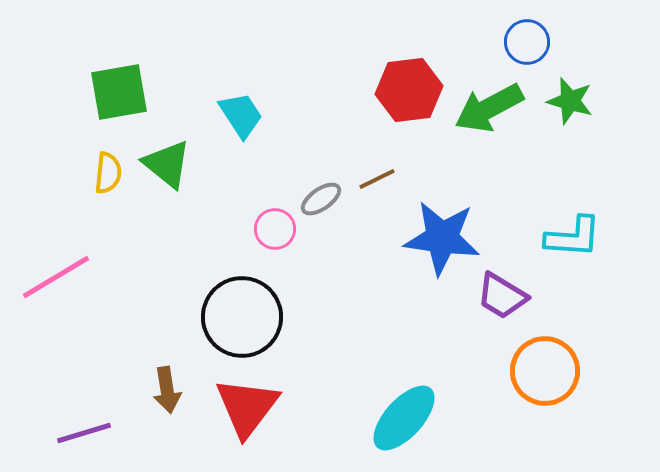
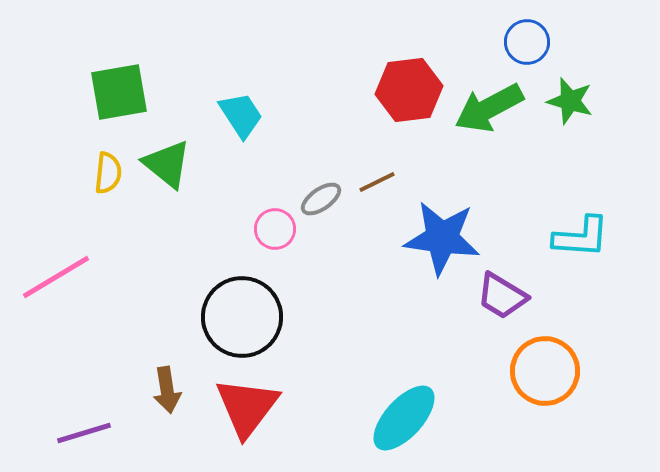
brown line: moved 3 px down
cyan L-shape: moved 8 px right
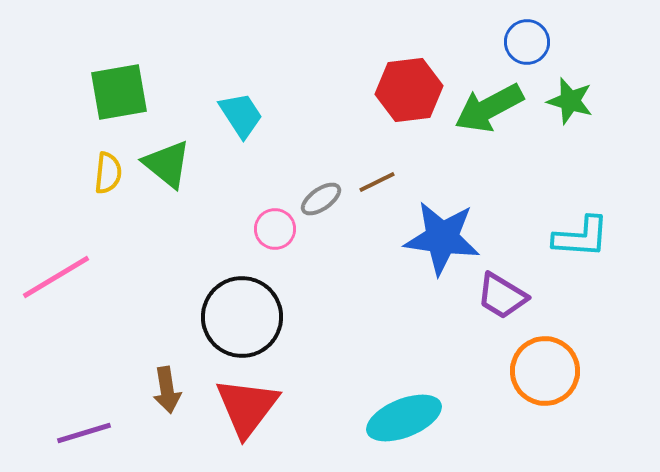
cyan ellipse: rotated 26 degrees clockwise
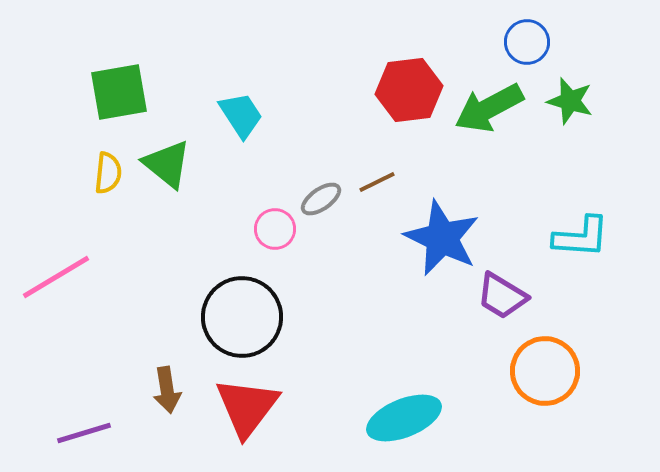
blue star: rotated 18 degrees clockwise
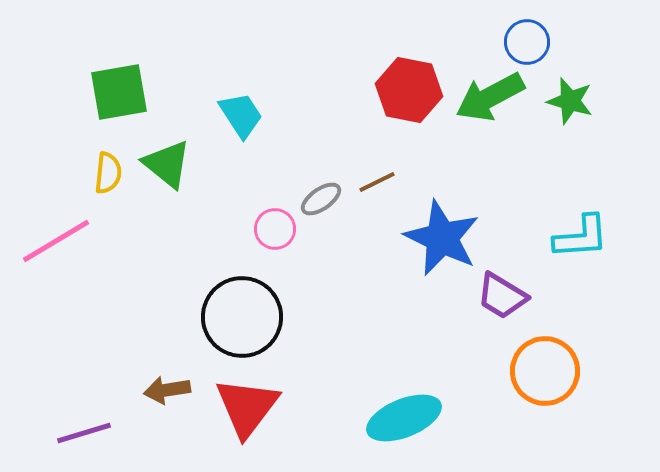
red hexagon: rotated 18 degrees clockwise
green arrow: moved 1 px right, 11 px up
cyan L-shape: rotated 8 degrees counterclockwise
pink line: moved 36 px up
brown arrow: rotated 90 degrees clockwise
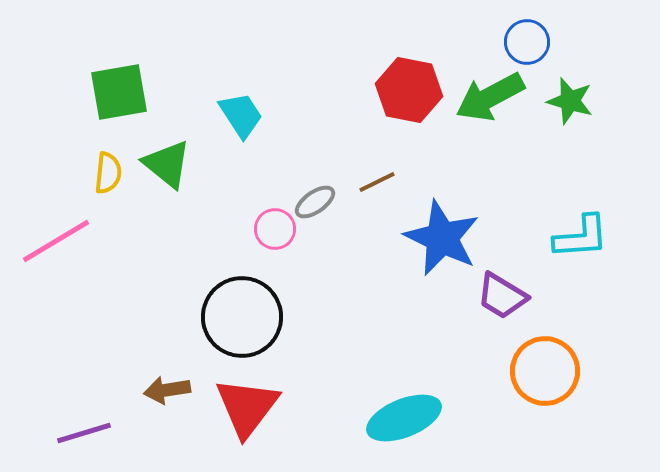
gray ellipse: moved 6 px left, 3 px down
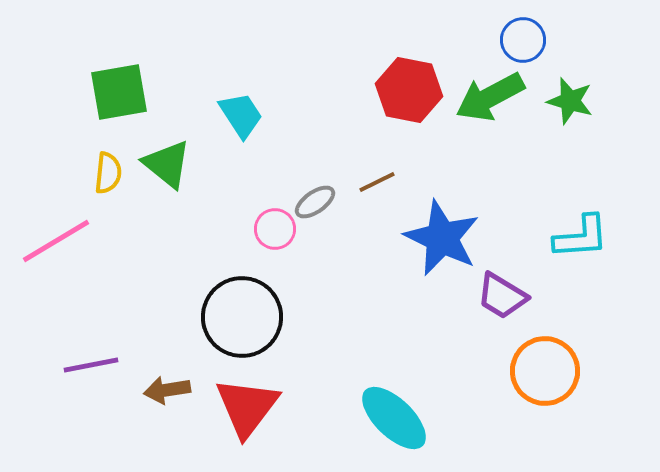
blue circle: moved 4 px left, 2 px up
cyan ellipse: moved 10 px left; rotated 66 degrees clockwise
purple line: moved 7 px right, 68 px up; rotated 6 degrees clockwise
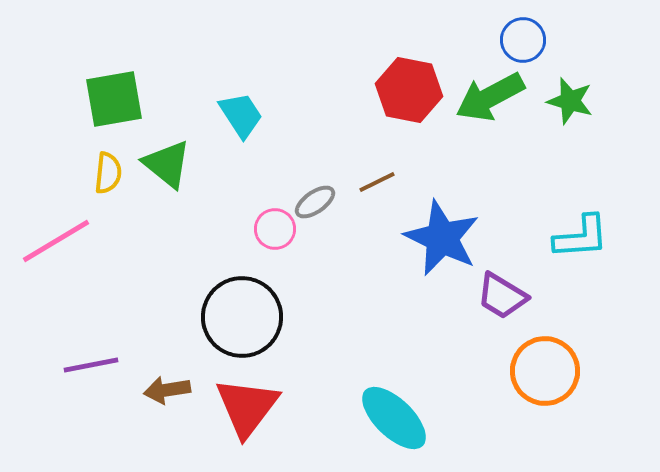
green square: moved 5 px left, 7 px down
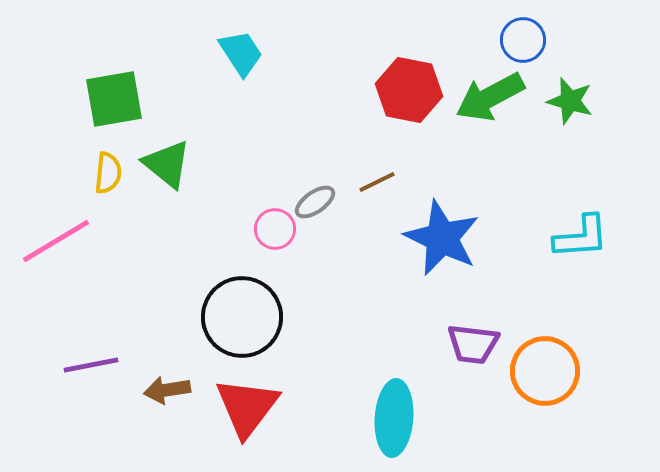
cyan trapezoid: moved 62 px up
purple trapezoid: moved 29 px left, 48 px down; rotated 24 degrees counterclockwise
cyan ellipse: rotated 50 degrees clockwise
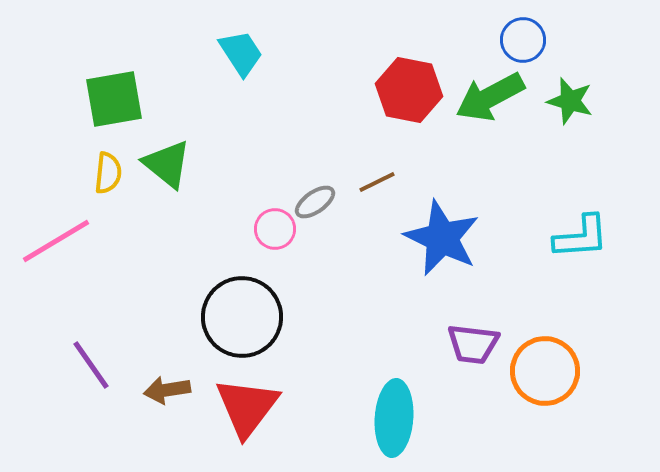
purple line: rotated 66 degrees clockwise
